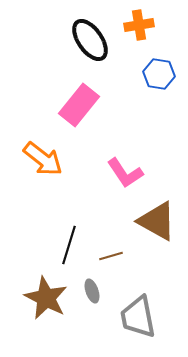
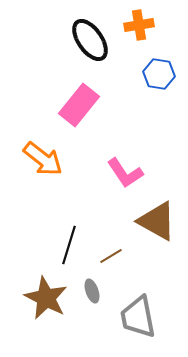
brown line: rotated 15 degrees counterclockwise
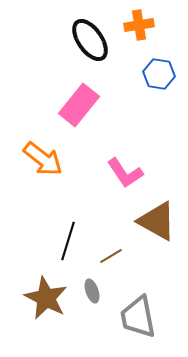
black line: moved 1 px left, 4 px up
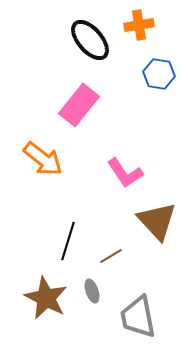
black ellipse: rotated 6 degrees counterclockwise
brown triangle: rotated 18 degrees clockwise
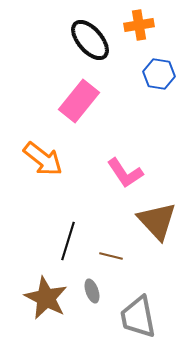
pink rectangle: moved 4 px up
brown line: rotated 45 degrees clockwise
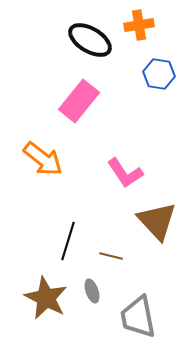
black ellipse: rotated 18 degrees counterclockwise
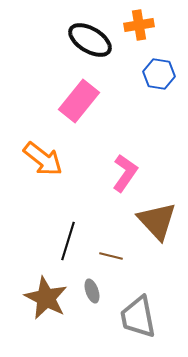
pink L-shape: rotated 111 degrees counterclockwise
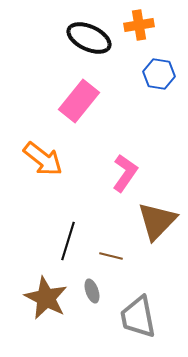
black ellipse: moved 1 px left, 2 px up; rotated 6 degrees counterclockwise
brown triangle: rotated 27 degrees clockwise
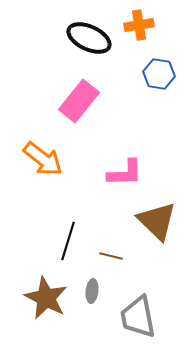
pink L-shape: rotated 54 degrees clockwise
brown triangle: rotated 30 degrees counterclockwise
gray ellipse: rotated 25 degrees clockwise
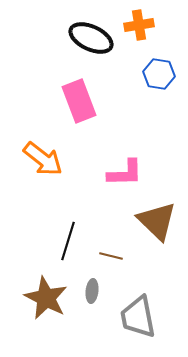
black ellipse: moved 2 px right
pink rectangle: rotated 60 degrees counterclockwise
